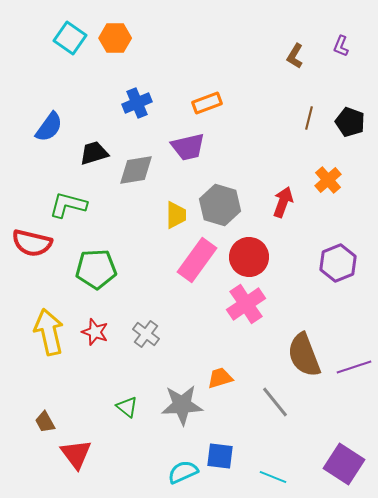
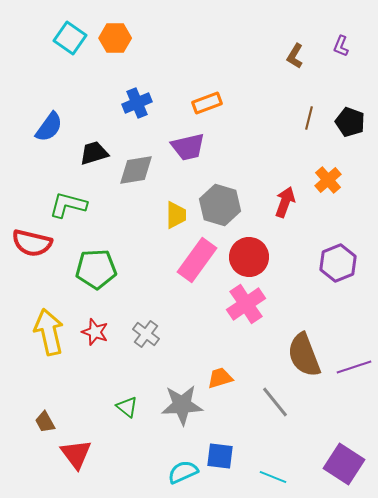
red arrow: moved 2 px right
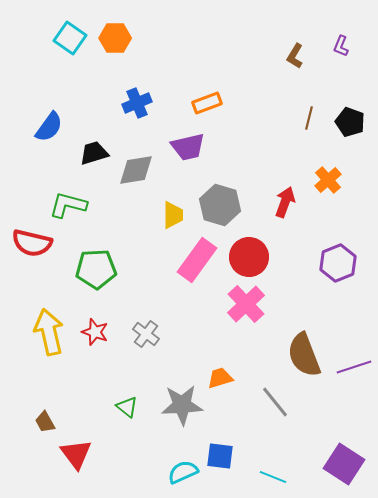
yellow trapezoid: moved 3 px left
pink cross: rotated 9 degrees counterclockwise
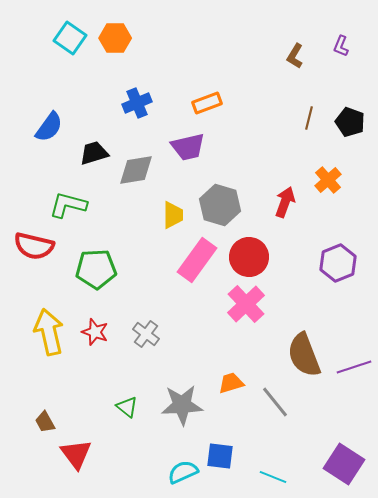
red semicircle: moved 2 px right, 3 px down
orange trapezoid: moved 11 px right, 5 px down
